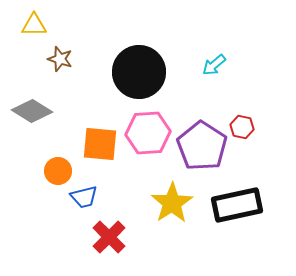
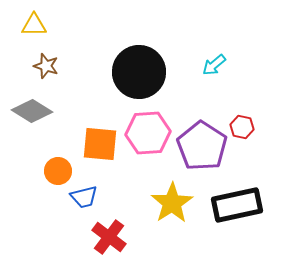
brown star: moved 14 px left, 7 px down
red cross: rotated 8 degrees counterclockwise
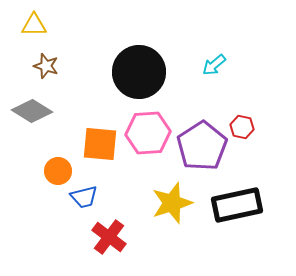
purple pentagon: rotated 6 degrees clockwise
yellow star: rotated 15 degrees clockwise
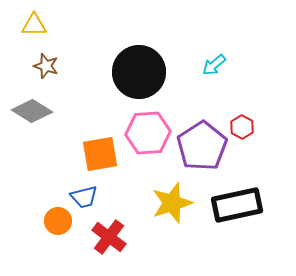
red hexagon: rotated 15 degrees clockwise
orange square: moved 10 px down; rotated 15 degrees counterclockwise
orange circle: moved 50 px down
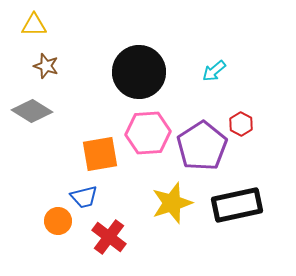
cyan arrow: moved 6 px down
red hexagon: moved 1 px left, 3 px up
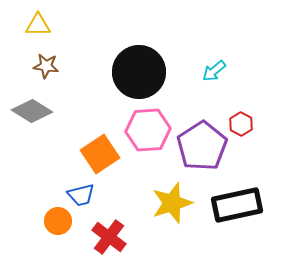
yellow triangle: moved 4 px right
brown star: rotated 10 degrees counterclockwise
pink hexagon: moved 3 px up
orange square: rotated 24 degrees counterclockwise
blue trapezoid: moved 3 px left, 2 px up
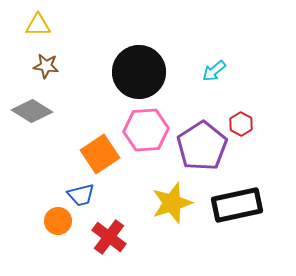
pink hexagon: moved 2 px left
